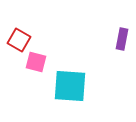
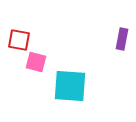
red square: rotated 20 degrees counterclockwise
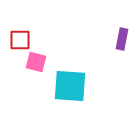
red square: moved 1 px right; rotated 10 degrees counterclockwise
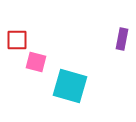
red square: moved 3 px left
cyan square: rotated 12 degrees clockwise
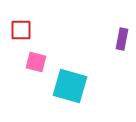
red square: moved 4 px right, 10 px up
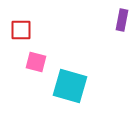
purple rectangle: moved 19 px up
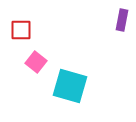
pink square: rotated 25 degrees clockwise
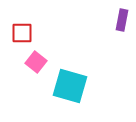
red square: moved 1 px right, 3 px down
